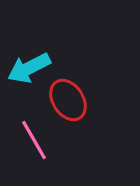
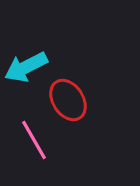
cyan arrow: moved 3 px left, 1 px up
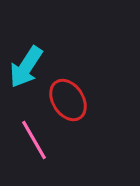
cyan arrow: rotated 30 degrees counterclockwise
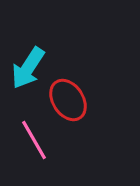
cyan arrow: moved 2 px right, 1 px down
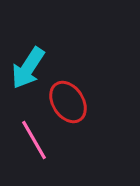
red ellipse: moved 2 px down
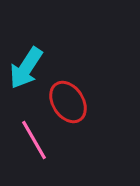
cyan arrow: moved 2 px left
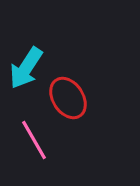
red ellipse: moved 4 px up
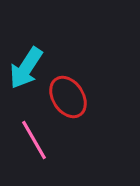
red ellipse: moved 1 px up
